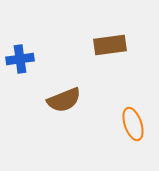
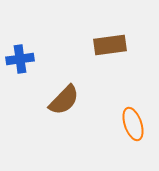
brown semicircle: rotated 24 degrees counterclockwise
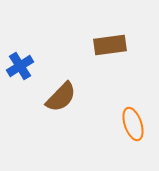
blue cross: moved 7 px down; rotated 24 degrees counterclockwise
brown semicircle: moved 3 px left, 3 px up
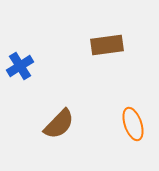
brown rectangle: moved 3 px left
brown semicircle: moved 2 px left, 27 px down
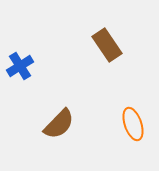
brown rectangle: rotated 64 degrees clockwise
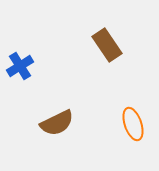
brown semicircle: moved 2 px left, 1 px up; rotated 20 degrees clockwise
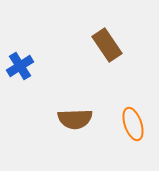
brown semicircle: moved 18 px right, 4 px up; rotated 24 degrees clockwise
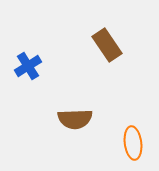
blue cross: moved 8 px right
orange ellipse: moved 19 px down; rotated 12 degrees clockwise
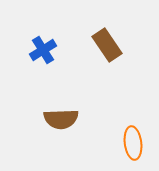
blue cross: moved 15 px right, 16 px up
brown semicircle: moved 14 px left
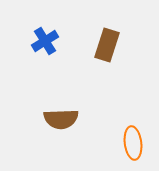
brown rectangle: rotated 52 degrees clockwise
blue cross: moved 2 px right, 9 px up
